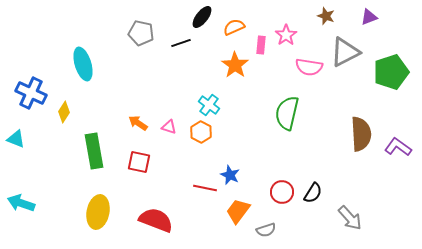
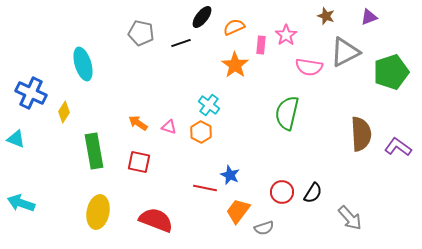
gray semicircle: moved 2 px left, 2 px up
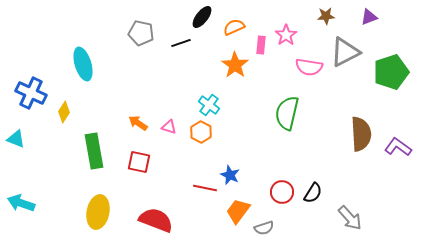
brown star: rotated 24 degrees counterclockwise
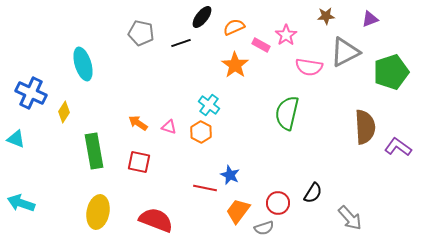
purple triangle: moved 1 px right, 2 px down
pink rectangle: rotated 66 degrees counterclockwise
brown semicircle: moved 4 px right, 7 px up
red circle: moved 4 px left, 11 px down
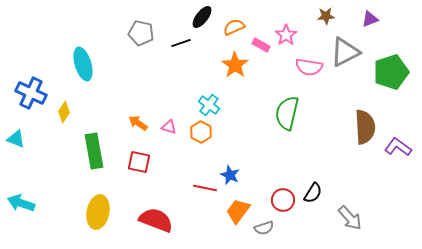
red circle: moved 5 px right, 3 px up
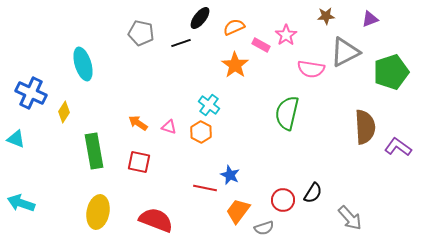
black ellipse: moved 2 px left, 1 px down
pink semicircle: moved 2 px right, 2 px down
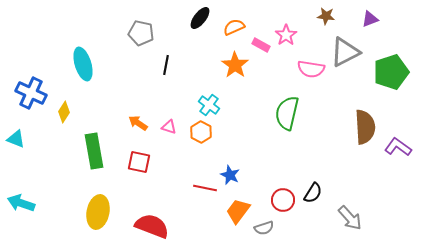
brown star: rotated 12 degrees clockwise
black line: moved 15 px left, 22 px down; rotated 60 degrees counterclockwise
red semicircle: moved 4 px left, 6 px down
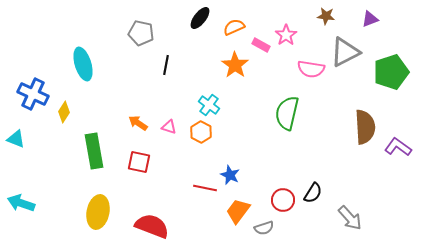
blue cross: moved 2 px right, 1 px down
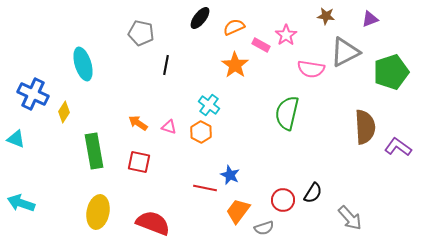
red semicircle: moved 1 px right, 3 px up
